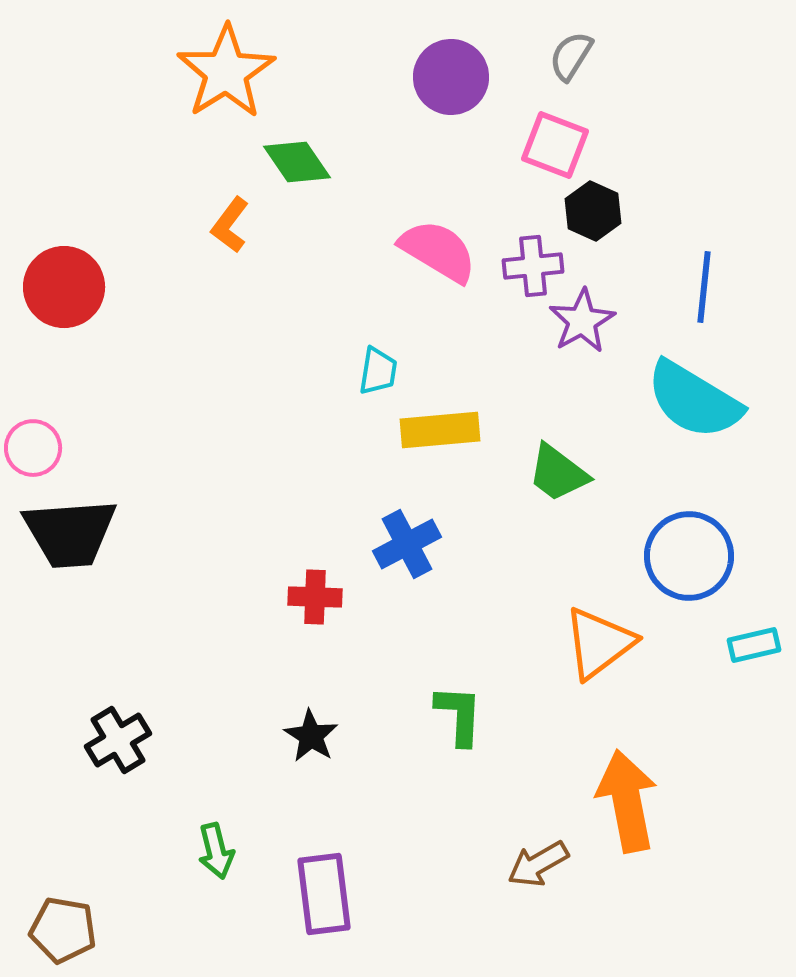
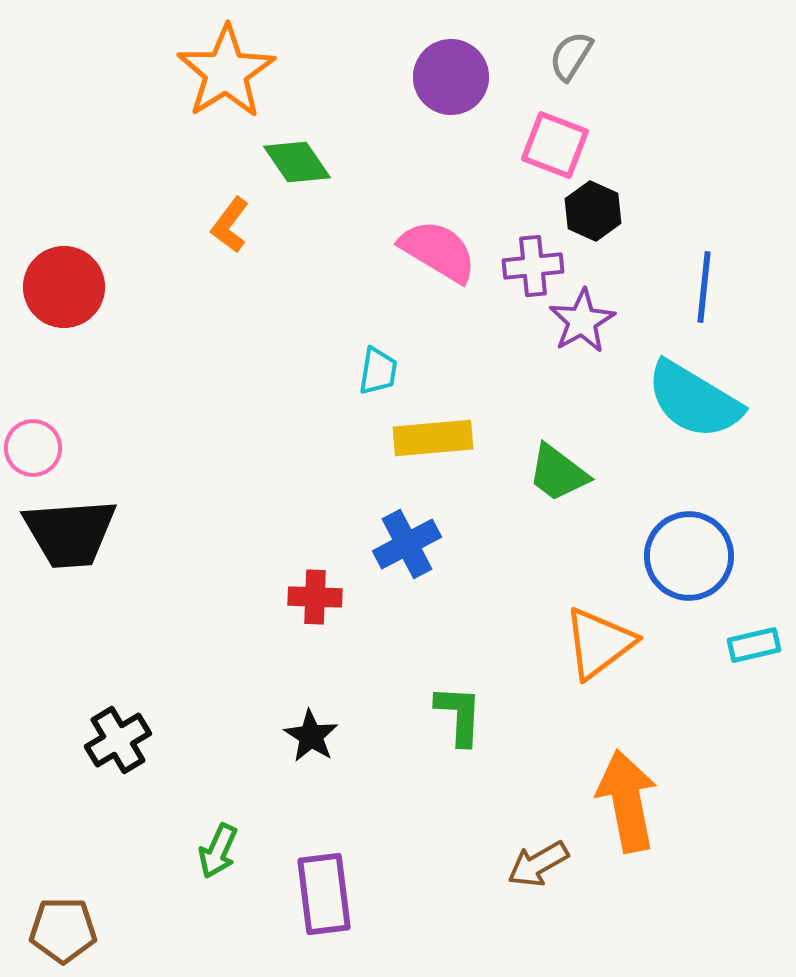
yellow rectangle: moved 7 px left, 8 px down
green arrow: moved 2 px right; rotated 38 degrees clockwise
brown pentagon: rotated 10 degrees counterclockwise
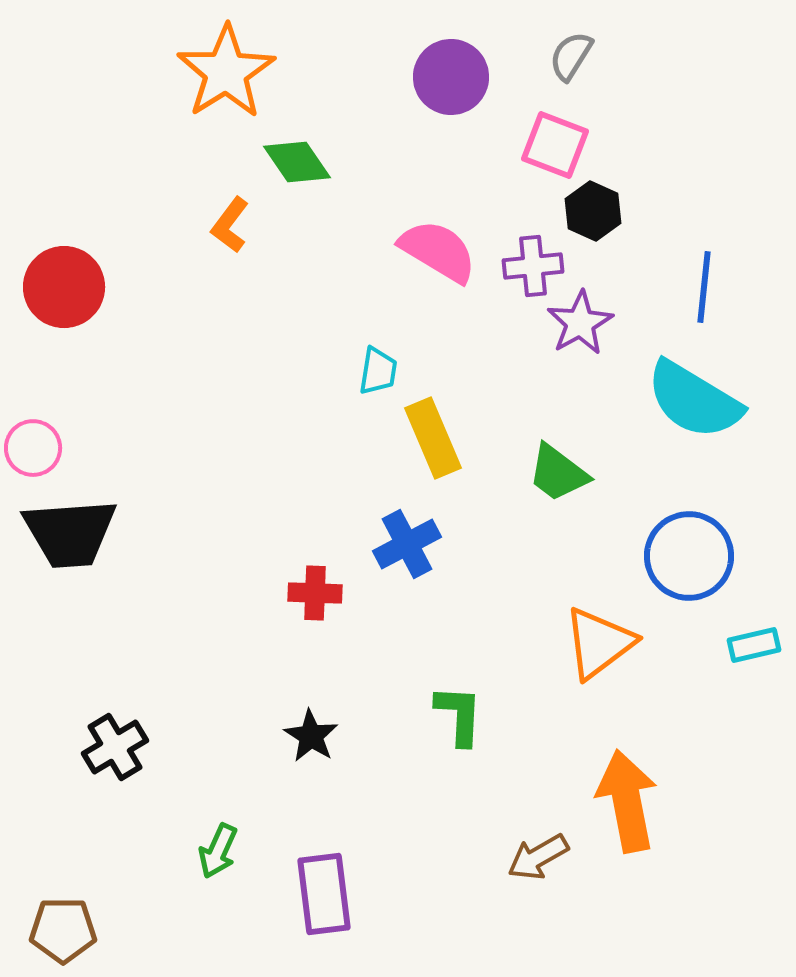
purple star: moved 2 px left, 2 px down
yellow rectangle: rotated 72 degrees clockwise
red cross: moved 4 px up
black cross: moved 3 px left, 7 px down
brown arrow: moved 7 px up
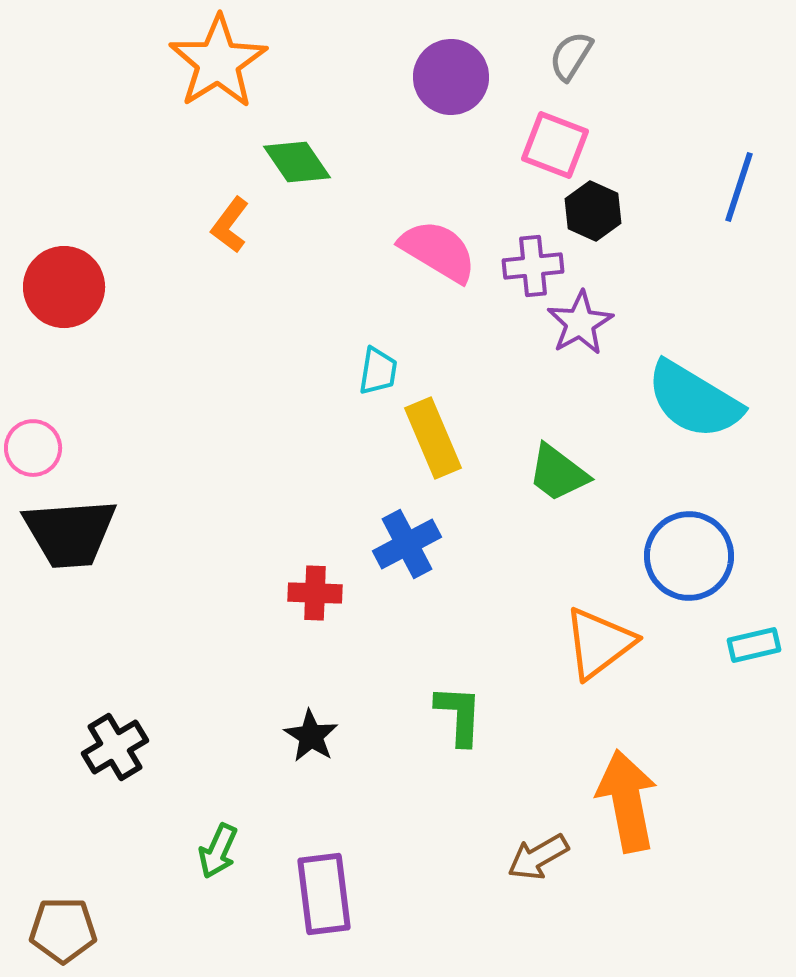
orange star: moved 8 px left, 10 px up
blue line: moved 35 px right, 100 px up; rotated 12 degrees clockwise
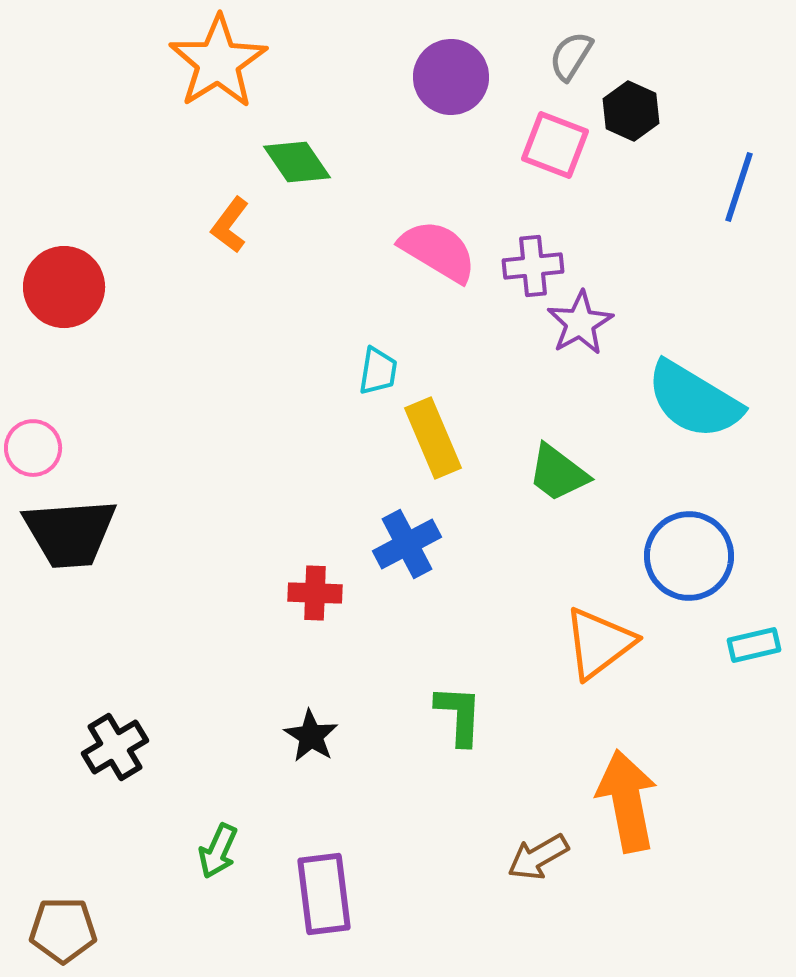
black hexagon: moved 38 px right, 100 px up
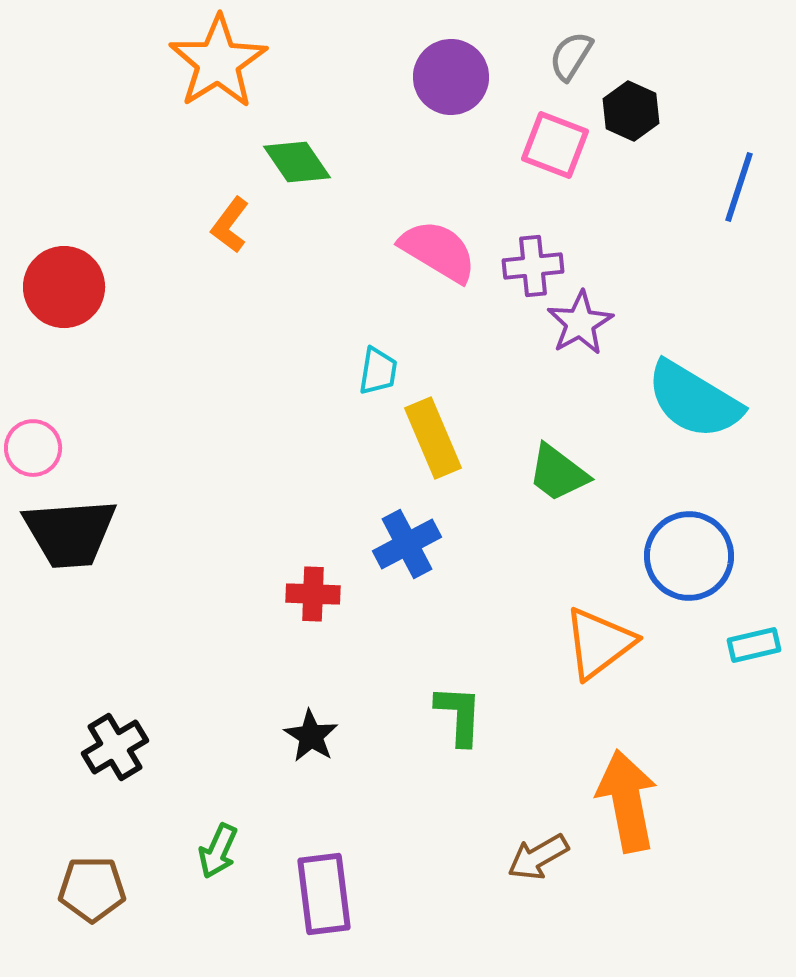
red cross: moved 2 px left, 1 px down
brown pentagon: moved 29 px right, 41 px up
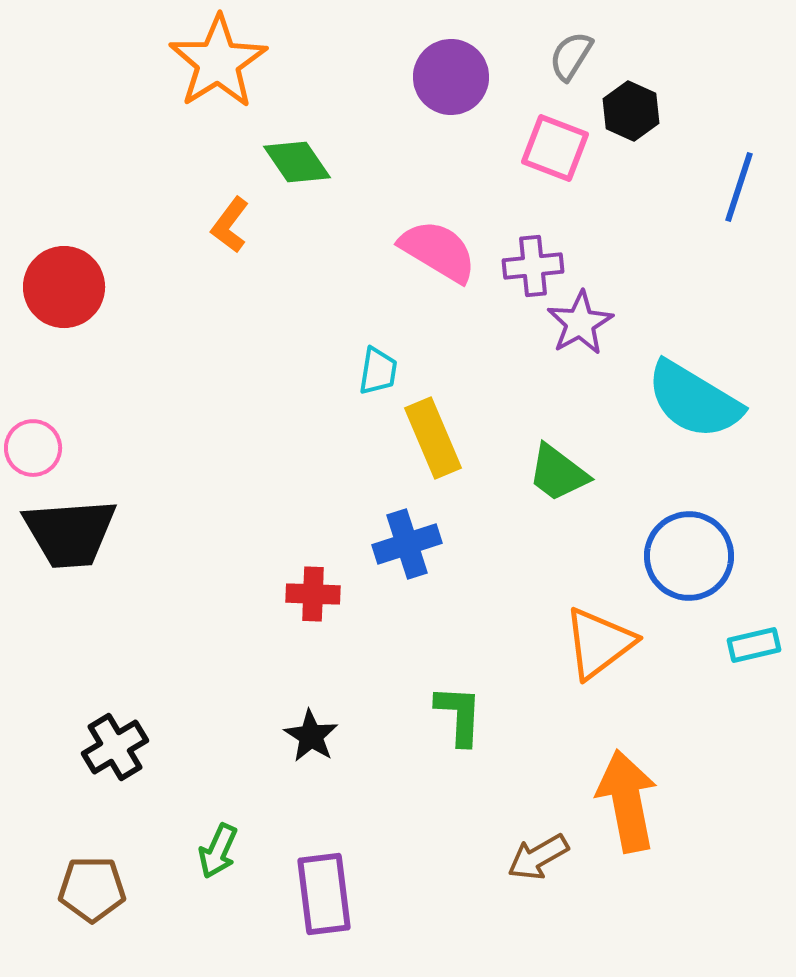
pink square: moved 3 px down
blue cross: rotated 10 degrees clockwise
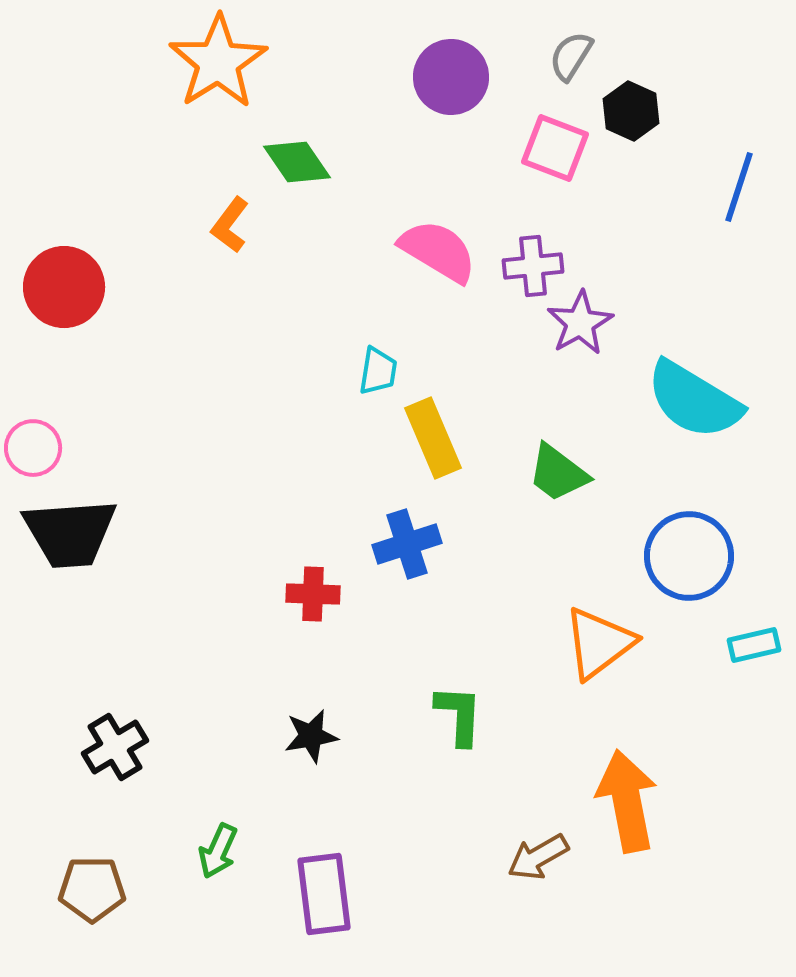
black star: rotated 30 degrees clockwise
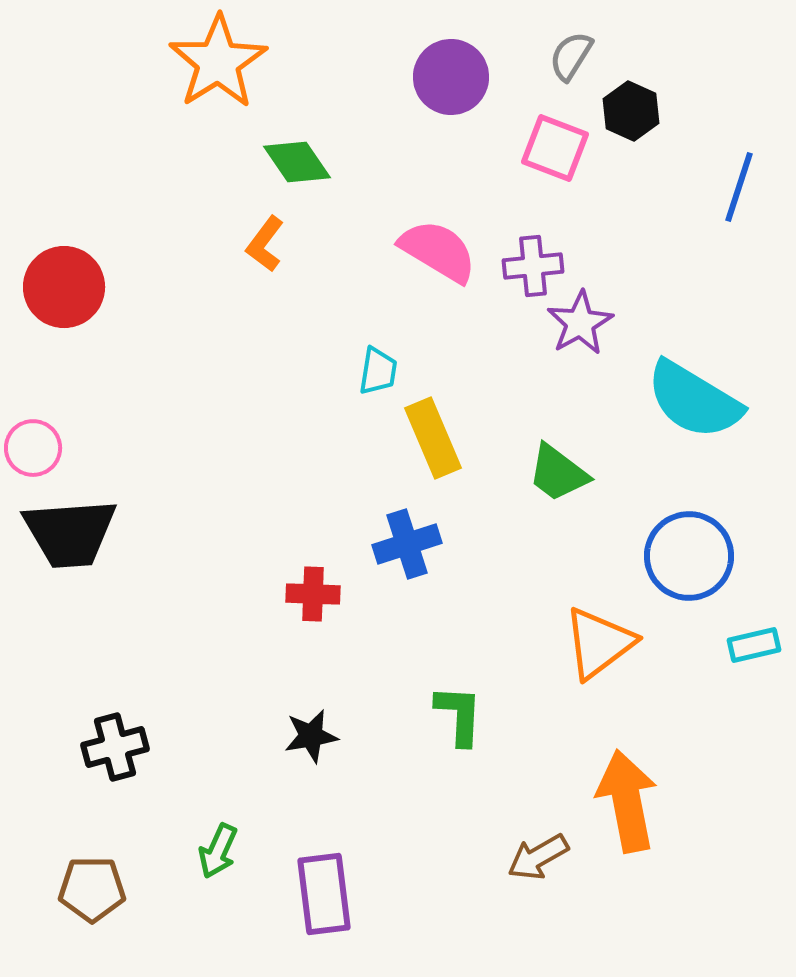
orange L-shape: moved 35 px right, 19 px down
black cross: rotated 16 degrees clockwise
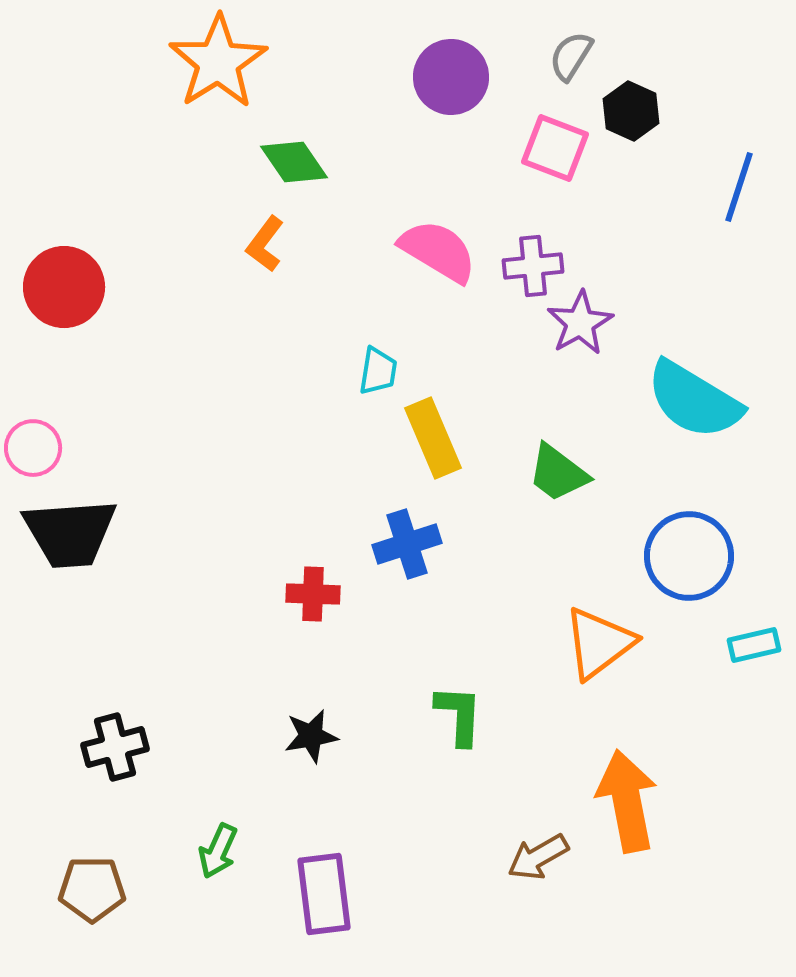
green diamond: moved 3 px left
